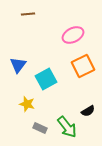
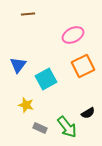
yellow star: moved 1 px left, 1 px down
black semicircle: moved 2 px down
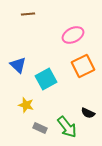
blue triangle: rotated 24 degrees counterclockwise
black semicircle: rotated 56 degrees clockwise
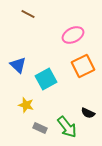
brown line: rotated 32 degrees clockwise
